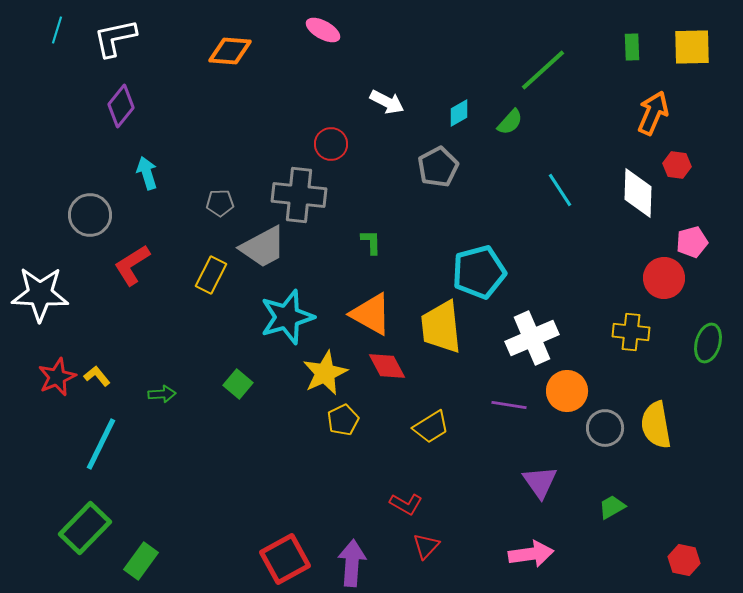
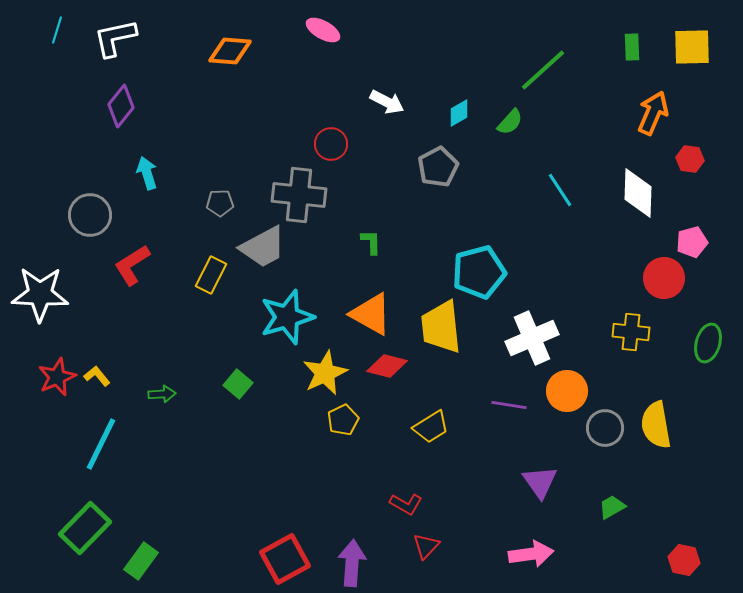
red hexagon at (677, 165): moved 13 px right, 6 px up
red diamond at (387, 366): rotated 48 degrees counterclockwise
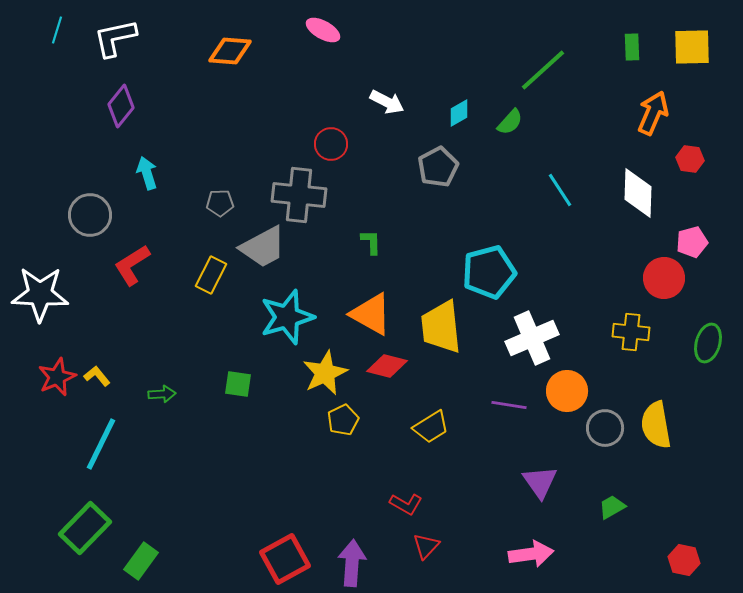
cyan pentagon at (479, 272): moved 10 px right
green square at (238, 384): rotated 32 degrees counterclockwise
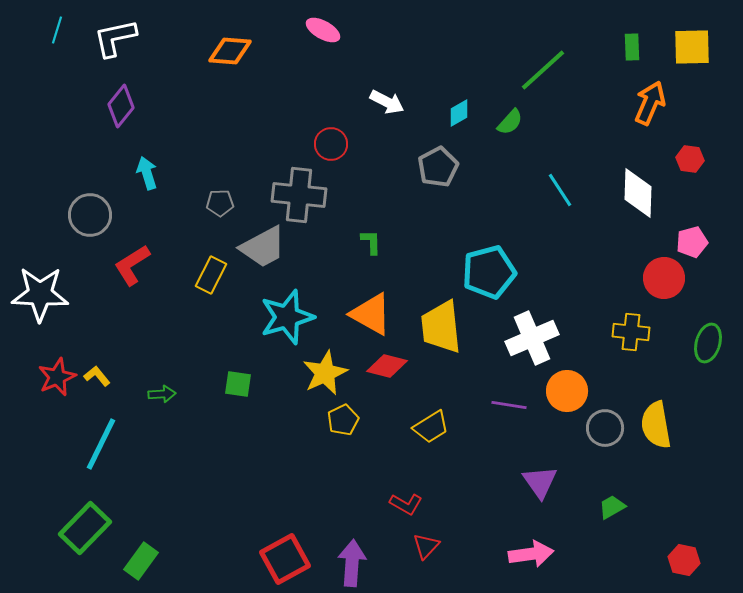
orange arrow at (653, 113): moved 3 px left, 10 px up
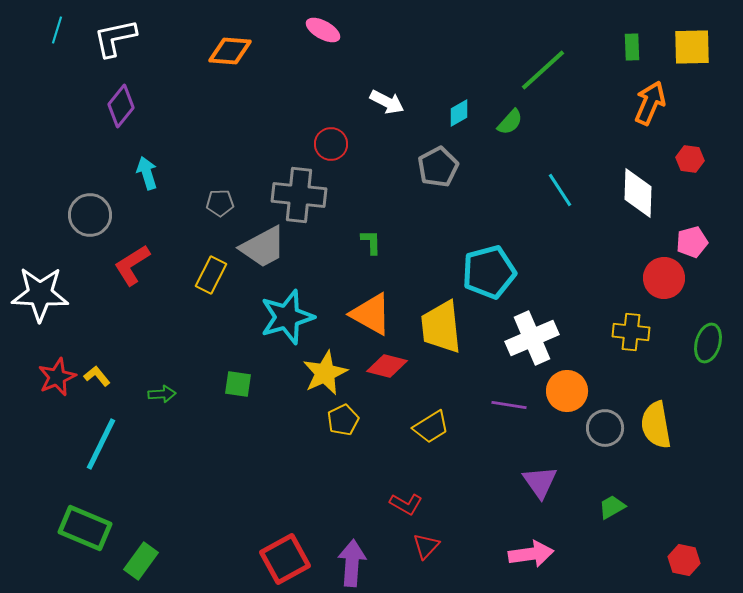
green rectangle at (85, 528): rotated 69 degrees clockwise
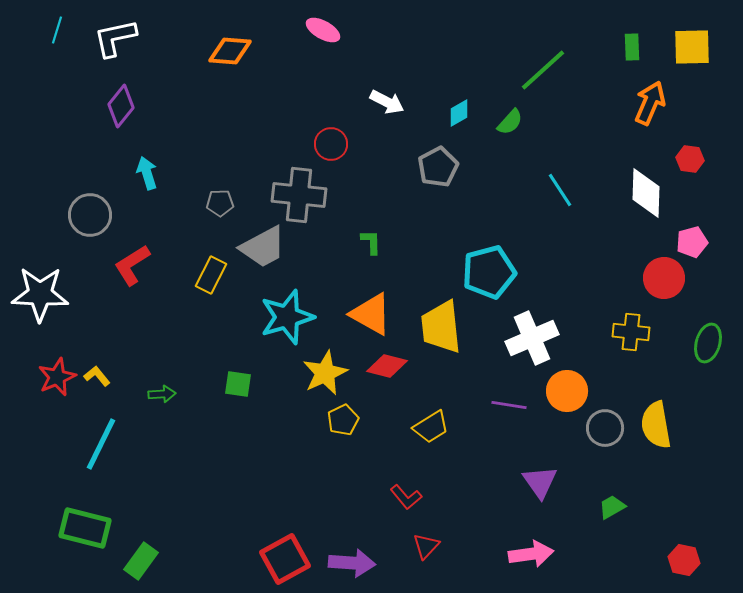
white diamond at (638, 193): moved 8 px right
red L-shape at (406, 504): moved 7 px up; rotated 20 degrees clockwise
green rectangle at (85, 528): rotated 9 degrees counterclockwise
purple arrow at (352, 563): rotated 90 degrees clockwise
